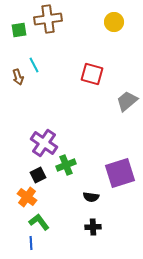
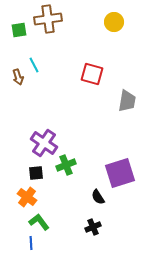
gray trapezoid: rotated 140 degrees clockwise
black square: moved 2 px left, 2 px up; rotated 21 degrees clockwise
black semicircle: moved 7 px right; rotated 49 degrees clockwise
black cross: rotated 21 degrees counterclockwise
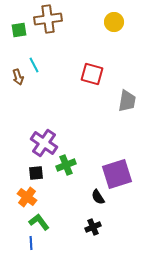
purple square: moved 3 px left, 1 px down
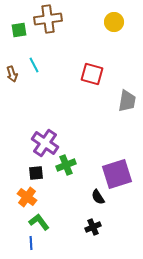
brown arrow: moved 6 px left, 3 px up
purple cross: moved 1 px right
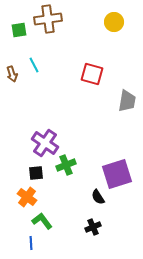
green L-shape: moved 3 px right, 1 px up
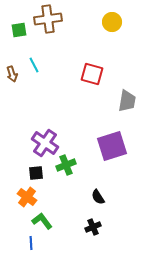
yellow circle: moved 2 px left
purple square: moved 5 px left, 28 px up
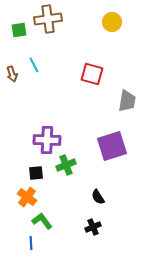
purple cross: moved 2 px right, 3 px up; rotated 32 degrees counterclockwise
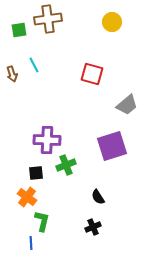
gray trapezoid: moved 4 px down; rotated 40 degrees clockwise
green L-shape: rotated 50 degrees clockwise
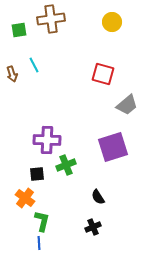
brown cross: moved 3 px right
red square: moved 11 px right
purple square: moved 1 px right, 1 px down
black square: moved 1 px right, 1 px down
orange cross: moved 2 px left, 1 px down
blue line: moved 8 px right
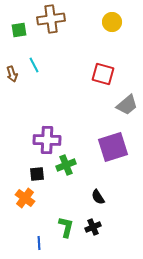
green L-shape: moved 24 px right, 6 px down
